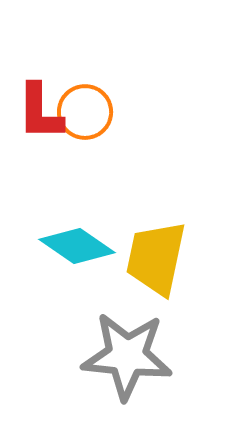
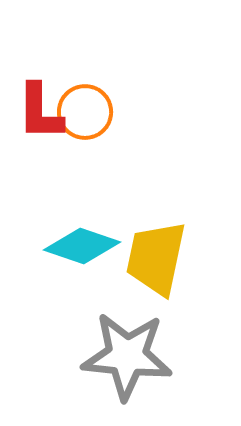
cyan diamond: moved 5 px right; rotated 16 degrees counterclockwise
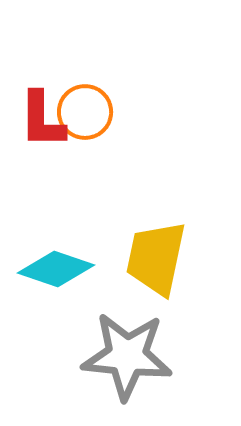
red L-shape: moved 2 px right, 8 px down
cyan diamond: moved 26 px left, 23 px down
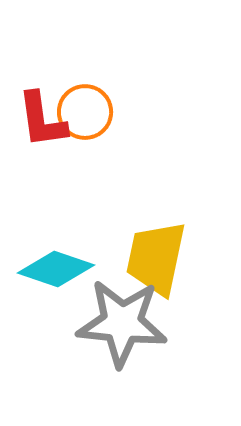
red L-shape: rotated 8 degrees counterclockwise
gray star: moved 5 px left, 33 px up
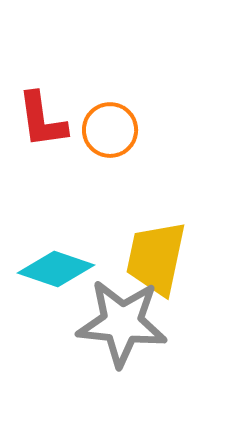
orange circle: moved 25 px right, 18 px down
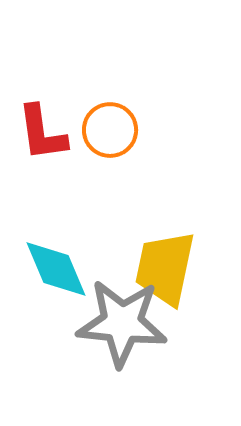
red L-shape: moved 13 px down
yellow trapezoid: moved 9 px right, 10 px down
cyan diamond: rotated 48 degrees clockwise
